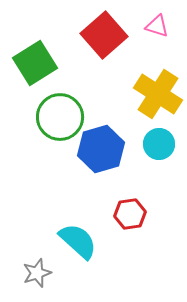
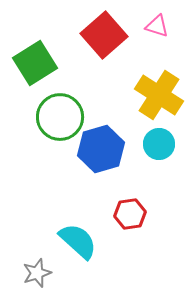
yellow cross: moved 1 px right, 1 px down
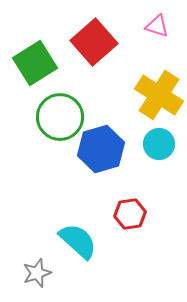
red square: moved 10 px left, 7 px down
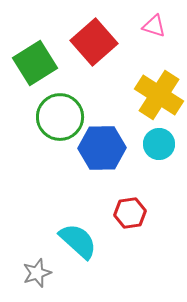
pink triangle: moved 3 px left
blue hexagon: moved 1 px right, 1 px up; rotated 15 degrees clockwise
red hexagon: moved 1 px up
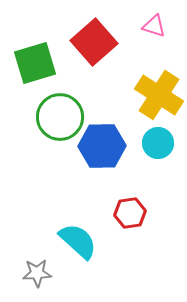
green square: rotated 15 degrees clockwise
cyan circle: moved 1 px left, 1 px up
blue hexagon: moved 2 px up
gray star: rotated 16 degrees clockwise
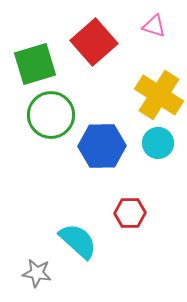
green square: moved 1 px down
green circle: moved 9 px left, 2 px up
red hexagon: rotated 8 degrees clockwise
gray star: rotated 12 degrees clockwise
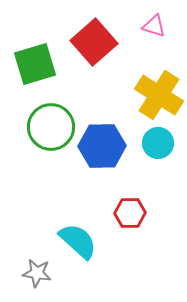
green circle: moved 12 px down
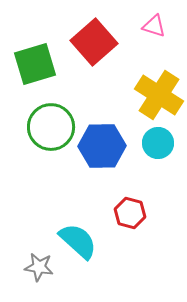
red hexagon: rotated 16 degrees clockwise
gray star: moved 2 px right, 6 px up
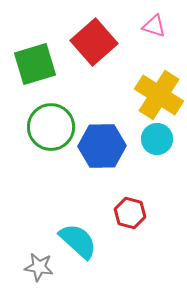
cyan circle: moved 1 px left, 4 px up
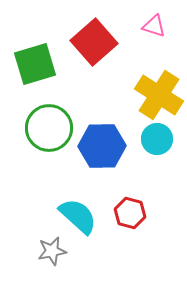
green circle: moved 2 px left, 1 px down
cyan semicircle: moved 25 px up
gray star: moved 13 px right, 16 px up; rotated 20 degrees counterclockwise
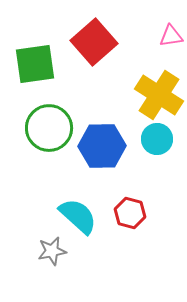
pink triangle: moved 17 px right, 10 px down; rotated 25 degrees counterclockwise
green square: rotated 9 degrees clockwise
